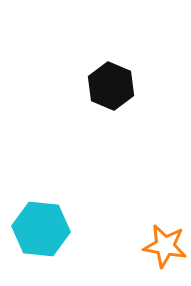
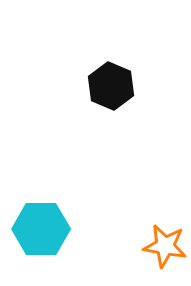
cyan hexagon: rotated 6 degrees counterclockwise
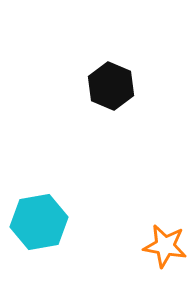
cyan hexagon: moved 2 px left, 7 px up; rotated 10 degrees counterclockwise
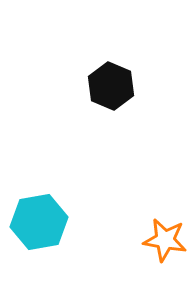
orange star: moved 6 px up
